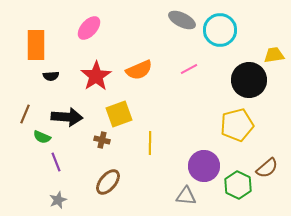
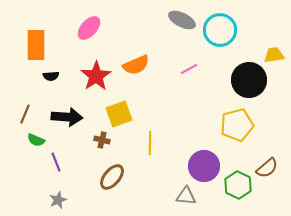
orange semicircle: moved 3 px left, 5 px up
green semicircle: moved 6 px left, 3 px down
brown ellipse: moved 4 px right, 5 px up
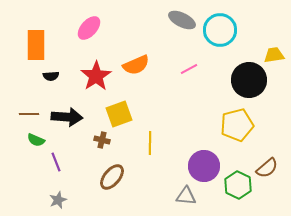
brown line: moved 4 px right; rotated 66 degrees clockwise
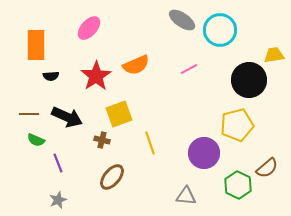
gray ellipse: rotated 8 degrees clockwise
black arrow: rotated 20 degrees clockwise
yellow line: rotated 20 degrees counterclockwise
purple line: moved 2 px right, 1 px down
purple circle: moved 13 px up
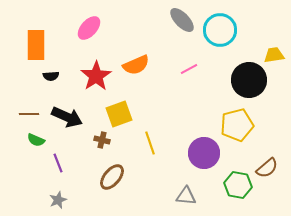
gray ellipse: rotated 12 degrees clockwise
green hexagon: rotated 16 degrees counterclockwise
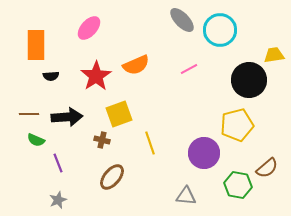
black arrow: rotated 28 degrees counterclockwise
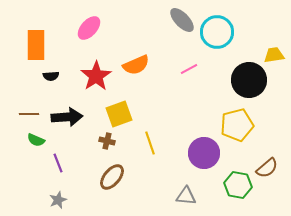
cyan circle: moved 3 px left, 2 px down
brown cross: moved 5 px right, 1 px down
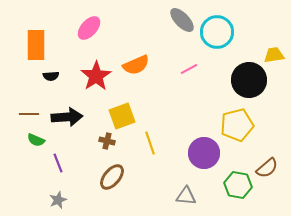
yellow square: moved 3 px right, 2 px down
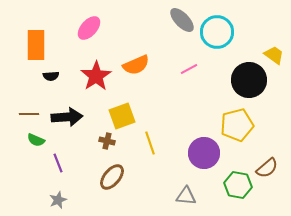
yellow trapezoid: rotated 45 degrees clockwise
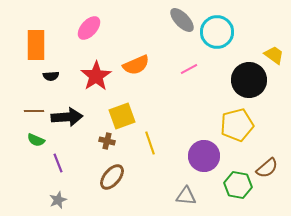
brown line: moved 5 px right, 3 px up
purple circle: moved 3 px down
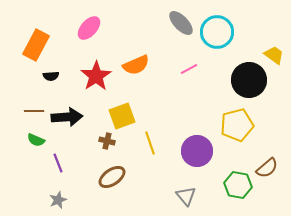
gray ellipse: moved 1 px left, 3 px down
orange rectangle: rotated 28 degrees clockwise
purple circle: moved 7 px left, 5 px up
brown ellipse: rotated 16 degrees clockwise
gray triangle: rotated 45 degrees clockwise
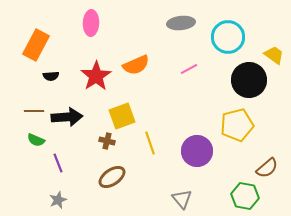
gray ellipse: rotated 52 degrees counterclockwise
pink ellipse: moved 2 px right, 5 px up; rotated 40 degrees counterclockwise
cyan circle: moved 11 px right, 5 px down
green hexagon: moved 7 px right, 11 px down
gray triangle: moved 4 px left, 3 px down
